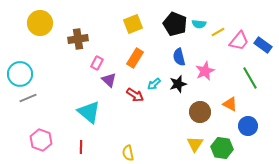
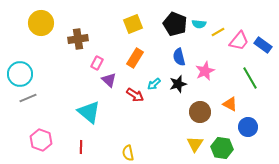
yellow circle: moved 1 px right
blue circle: moved 1 px down
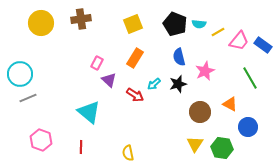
brown cross: moved 3 px right, 20 px up
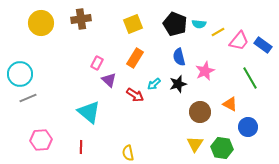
pink hexagon: rotated 25 degrees counterclockwise
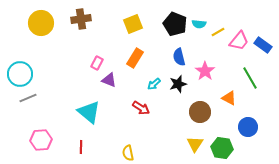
pink star: rotated 12 degrees counterclockwise
purple triangle: rotated 21 degrees counterclockwise
red arrow: moved 6 px right, 13 px down
orange triangle: moved 1 px left, 6 px up
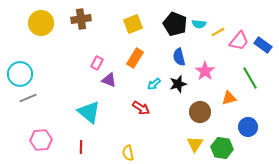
orange triangle: rotated 42 degrees counterclockwise
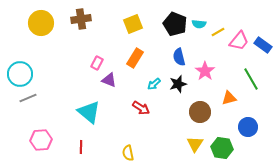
green line: moved 1 px right, 1 px down
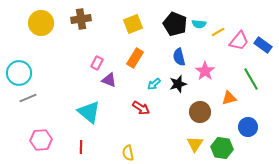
cyan circle: moved 1 px left, 1 px up
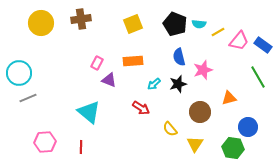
orange rectangle: moved 2 px left, 3 px down; rotated 54 degrees clockwise
pink star: moved 2 px left, 1 px up; rotated 18 degrees clockwise
green line: moved 7 px right, 2 px up
pink hexagon: moved 4 px right, 2 px down
green hexagon: moved 11 px right
yellow semicircle: moved 42 px right, 24 px up; rotated 28 degrees counterclockwise
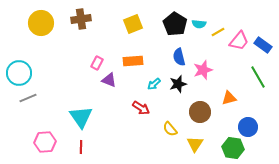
black pentagon: rotated 10 degrees clockwise
cyan triangle: moved 8 px left, 5 px down; rotated 15 degrees clockwise
